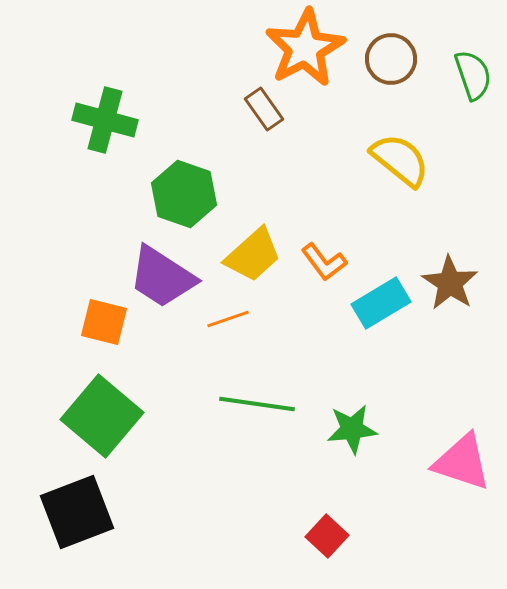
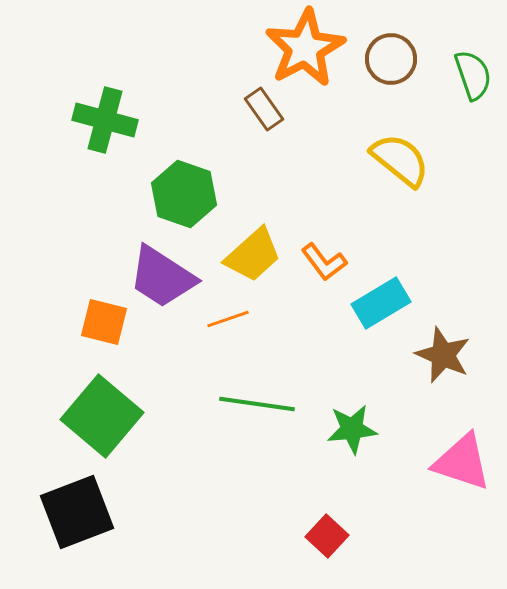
brown star: moved 7 px left, 72 px down; rotated 10 degrees counterclockwise
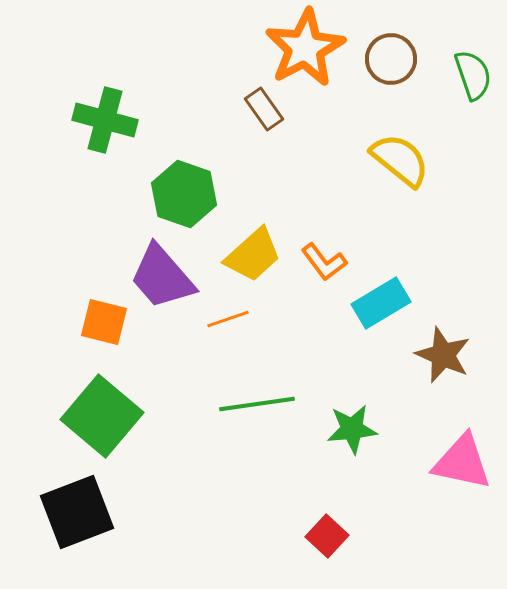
purple trapezoid: rotated 16 degrees clockwise
green line: rotated 16 degrees counterclockwise
pink triangle: rotated 6 degrees counterclockwise
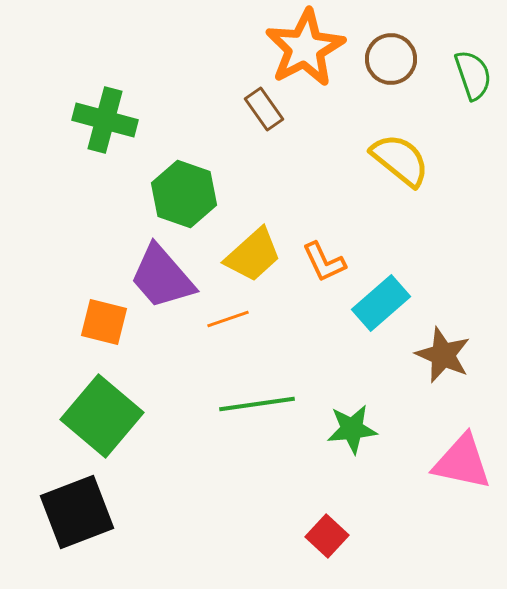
orange L-shape: rotated 12 degrees clockwise
cyan rectangle: rotated 10 degrees counterclockwise
